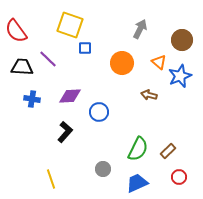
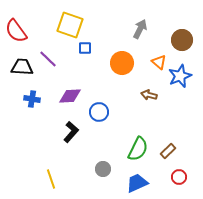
black L-shape: moved 6 px right
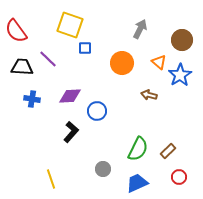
blue star: moved 1 px up; rotated 10 degrees counterclockwise
blue circle: moved 2 px left, 1 px up
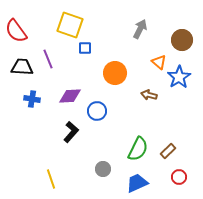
purple line: rotated 24 degrees clockwise
orange circle: moved 7 px left, 10 px down
blue star: moved 1 px left, 2 px down
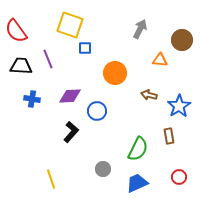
orange triangle: moved 1 px right, 2 px up; rotated 35 degrees counterclockwise
black trapezoid: moved 1 px left, 1 px up
blue star: moved 29 px down
brown rectangle: moved 1 px right, 15 px up; rotated 56 degrees counterclockwise
